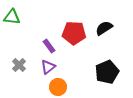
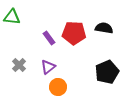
black semicircle: rotated 42 degrees clockwise
purple rectangle: moved 8 px up
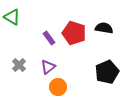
green triangle: rotated 24 degrees clockwise
red pentagon: rotated 15 degrees clockwise
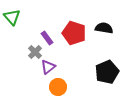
green triangle: rotated 18 degrees clockwise
purple rectangle: moved 2 px left
gray cross: moved 16 px right, 13 px up
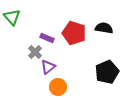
purple rectangle: rotated 32 degrees counterclockwise
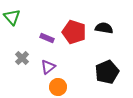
red pentagon: moved 1 px up
gray cross: moved 13 px left, 6 px down
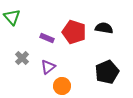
orange circle: moved 4 px right, 1 px up
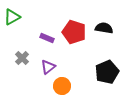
green triangle: rotated 42 degrees clockwise
